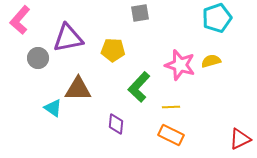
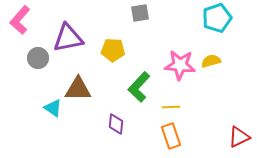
pink star: rotated 12 degrees counterclockwise
orange rectangle: moved 1 px down; rotated 45 degrees clockwise
red triangle: moved 1 px left, 2 px up
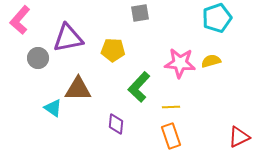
pink star: moved 2 px up
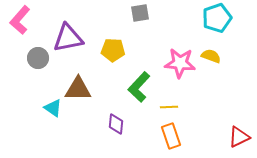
yellow semicircle: moved 5 px up; rotated 36 degrees clockwise
yellow line: moved 2 px left
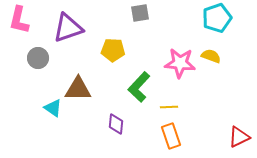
pink L-shape: moved 1 px left; rotated 28 degrees counterclockwise
purple triangle: moved 10 px up; rotated 8 degrees counterclockwise
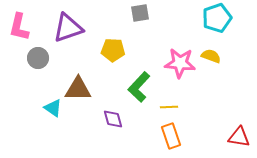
pink L-shape: moved 7 px down
purple diamond: moved 3 px left, 5 px up; rotated 20 degrees counterclockwise
red triangle: rotated 35 degrees clockwise
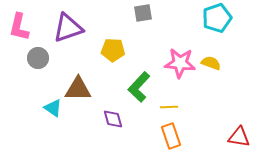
gray square: moved 3 px right
yellow semicircle: moved 7 px down
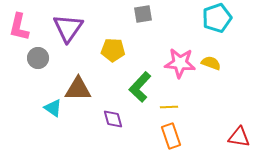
gray square: moved 1 px down
purple triangle: rotated 36 degrees counterclockwise
green L-shape: moved 1 px right
